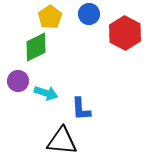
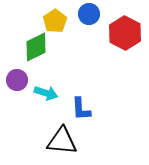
yellow pentagon: moved 5 px right, 4 px down
purple circle: moved 1 px left, 1 px up
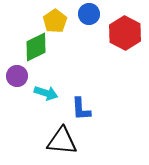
purple circle: moved 4 px up
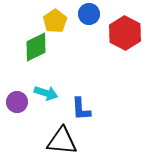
purple circle: moved 26 px down
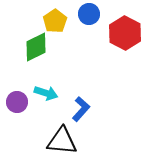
blue L-shape: rotated 135 degrees counterclockwise
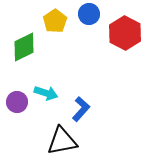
green diamond: moved 12 px left
black triangle: rotated 16 degrees counterclockwise
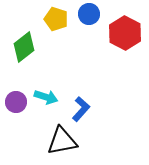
yellow pentagon: moved 1 px right, 2 px up; rotated 20 degrees counterclockwise
green diamond: rotated 12 degrees counterclockwise
cyan arrow: moved 4 px down
purple circle: moved 1 px left
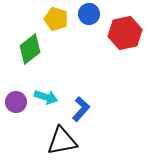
red hexagon: rotated 20 degrees clockwise
green diamond: moved 6 px right, 2 px down
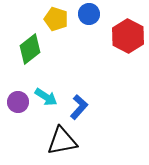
red hexagon: moved 3 px right, 3 px down; rotated 20 degrees counterclockwise
cyan arrow: rotated 15 degrees clockwise
purple circle: moved 2 px right
blue L-shape: moved 2 px left, 2 px up
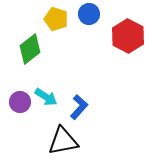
purple circle: moved 2 px right
black triangle: moved 1 px right
